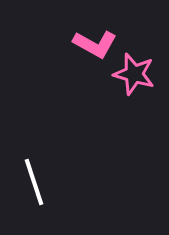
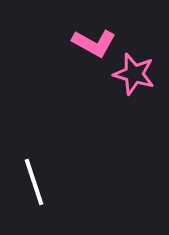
pink L-shape: moved 1 px left, 1 px up
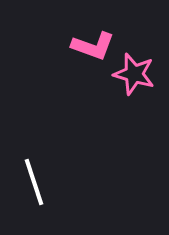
pink L-shape: moved 1 px left, 3 px down; rotated 9 degrees counterclockwise
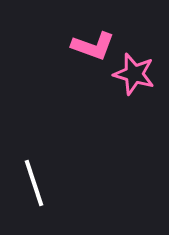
white line: moved 1 px down
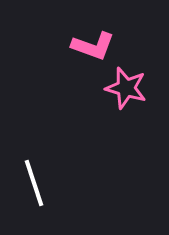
pink star: moved 8 px left, 14 px down
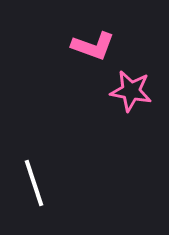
pink star: moved 5 px right, 3 px down; rotated 6 degrees counterclockwise
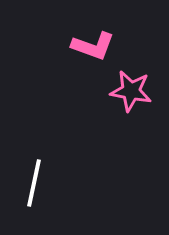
white line: rotated 30 degrees clockwise
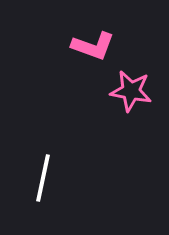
white line: moved 9 px right, 5 px up
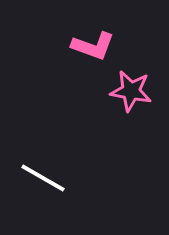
white line: rotated 72 degrees counterclockwise
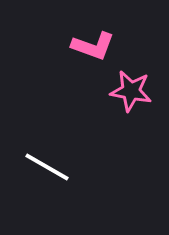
white line: moved 4 px right, 11 px up
